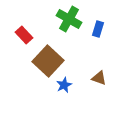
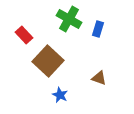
blue star: moved 4 px left, 10 px down; rotated 21 degrees counterclockwise
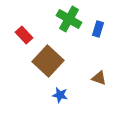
blue star: rotated 14 degrees counterclockwise
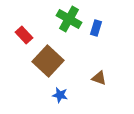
blue rectangle: moved 2 px left, 1 px up
